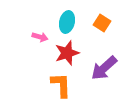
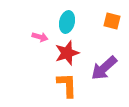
orange square: moved 10 px right, 2 px up; rotated 18 degrees counterclockwise
orange L-shape: moved 6 px right
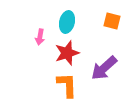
pink arrow: rotated 84 degrees clockwise
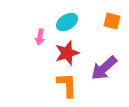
cyan ellipse: rotated 45 degrees clockwise
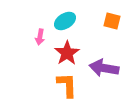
cyan ellipse: moved 2 px left, 1 px up
red star: rotated 15 degrees counterclockwise
purple arrow: rotated 52 degrees clockwise
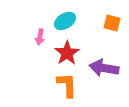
orange square: moved 2 px down
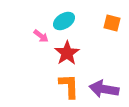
cyan ellipse: moved 1 px left
pink arrow: moved 1 px right, 1 px up; rotated 63 degrees counterclockwise
purple arrow: moved 21 px down
orange L-shape: moved 2 px right, 1 px down
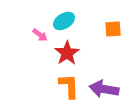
orange square: moved 1 px right, 6 px down; rotated 18 degrees counterclockwise
pink arrow: moved 1 px left, 1 px up
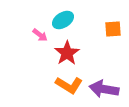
cyan ellipse: moved 1 px left, 1 px up
orange L-shape: moved 1 px up; rotated 124 degrees clockwise
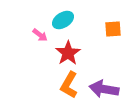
red star: moved 1 px right
orange L-shape: rotated 88 degrees clockwise
